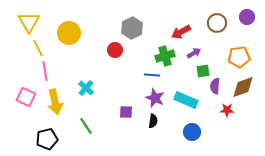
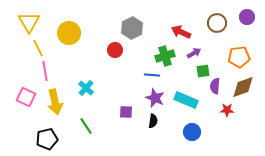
red arrow: rotated 54 degrees clockwise
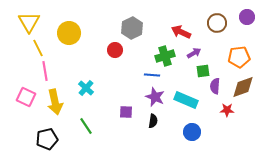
purple star: moved 1 px up
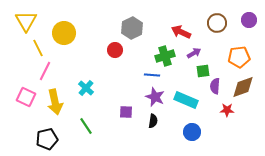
purple circle: moved 2 px right, 3 px down
yellow triangle: moved 3 px left, 1 px up
yellow circle: moved 5 px left
pink line: rotated 36 degrees clockwise
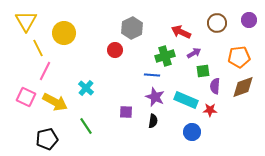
yellow arrow: rotated 50 degrees counterclockwise
red star: moved 17 px left
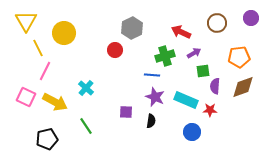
purple circle: moved 2 px right, 2 px up
black semicircle: moved 2 px left
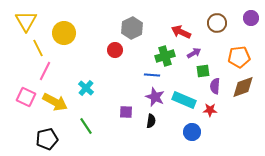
cyan rectangle: moved 2 px left
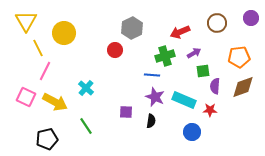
red arrow: moved 1 px left; rotated 48 degrees counterclockwise
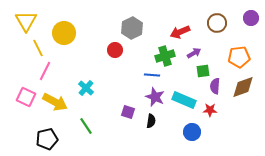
purple square: moved 2 px right; rotated 16 degrees clockwise
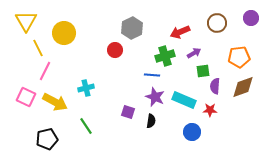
cyan cross: rotated 35 degrees clockwise
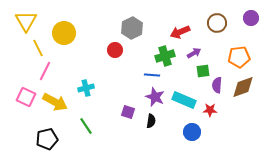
purple semicircle: moved 2 px right, 1 px up
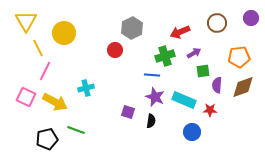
green line: moved 10 px left, 4 px down; rotated 36 degrees counterclockwise
